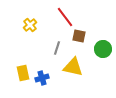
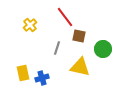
yellow triangle: moved 7 px right
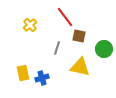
green circle: moved 1 px right
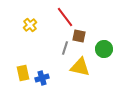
gray line: moved 8 px right
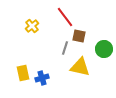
yellow cross: moved 2 px right, 1 px down
